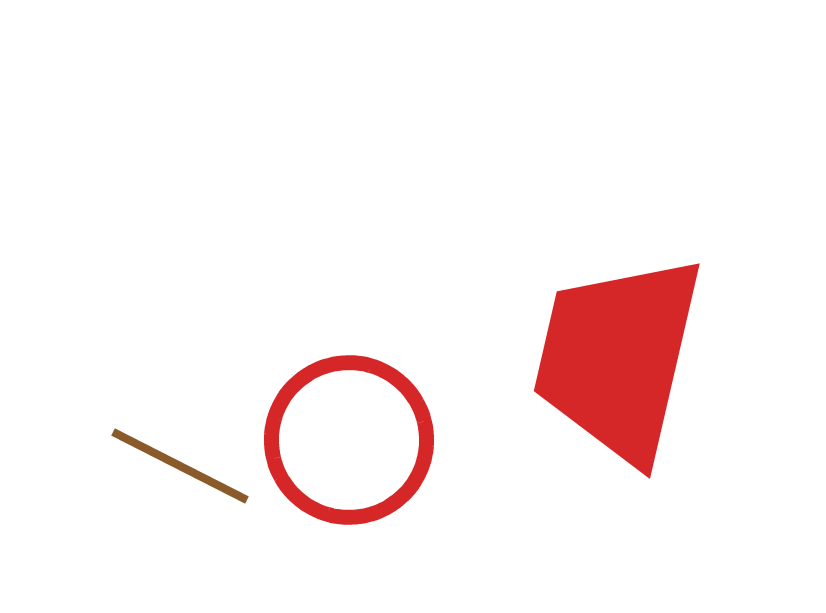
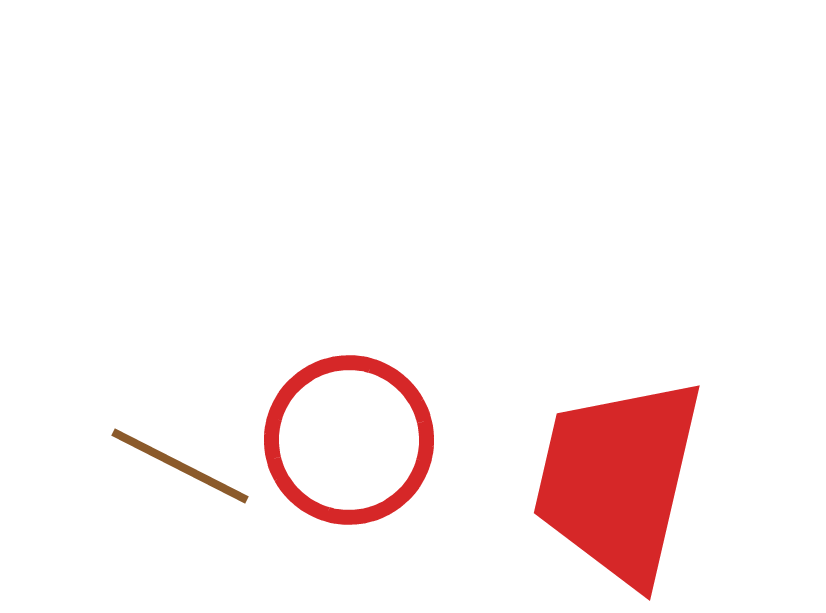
red trapezoid: moved 122 px down
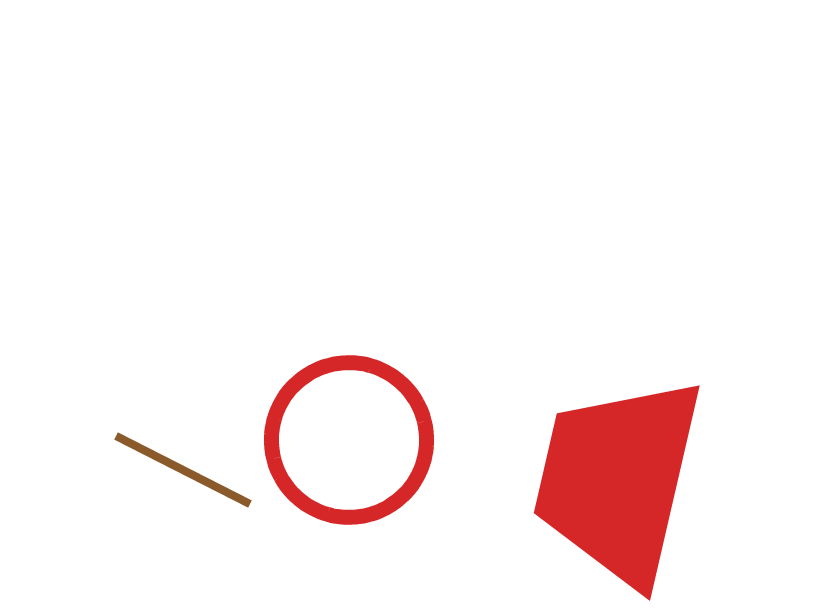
brown line: moved 3 px right, 4 px down
